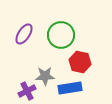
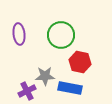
purple ellipse: moved 5 px left; rotated 40 degrees counterclockwise
blue rectangle: rotated 20 degrees clockwise
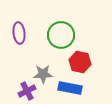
purple ellipse: moved 1 px up
gray star: moved 2 px left, 2 px up
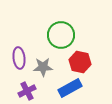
purple ellipse: moved 25 px down
gray star: moved 7 px up
blue rectangle: rotated 40 degrees counterclockwise
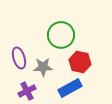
purple ellipse: rotated 10 degrees counterclockwise
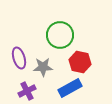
green circle: moved 1 px left
